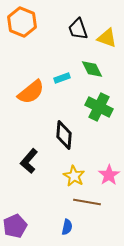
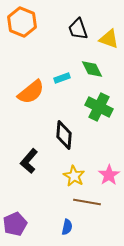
yellow triangle: moved 2 px right, 1 px down
purple pentagon: moved 2 px up
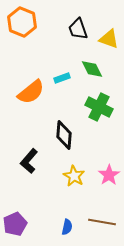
brown line: moved 15 px right, 20 px down
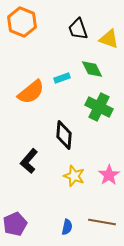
yellow star: rotated 10 degrees counterclockwise
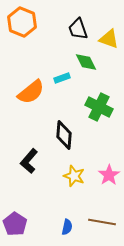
green diamond: moved 6 px left, 7 px up
purple pentagon: rotated 15 degrees counterclockwise
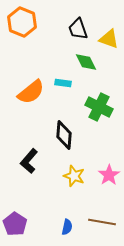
cyan rectangle: moved 1 px right, 5 px down; rotated 28 degrees clockwise
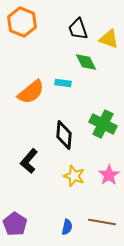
green cross: moved 4 px right, 17 px down
